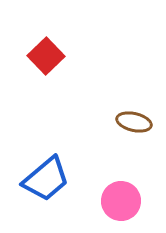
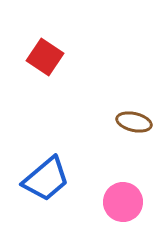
red square: moved 1 px left, 1 px down; rotated 12 degrees counterclockwise
pink circle: moved 2 px right, 1 px down
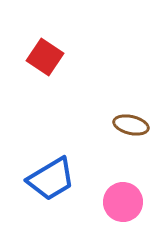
brown ellipse: moved 3 px left, 3 px down
blue trapezoid: moved 5 px right; rotated 9 degrees clockwise
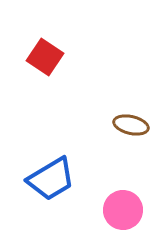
pink circle: moved 8 px down
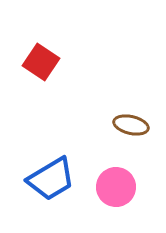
red square: moved 4 px left, 5 px down
pink circle: moved 7 px left, 23 px up
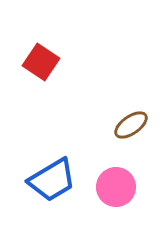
brown ellipse: rotated 48 degrees counterclockwise
blue trapezoid: moved 1 px right, 1 px down
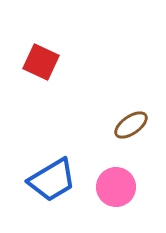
red square: rotated 9 degrees counterclockwise
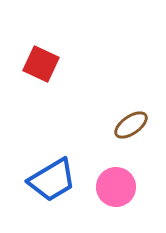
red square: moved 2 px down
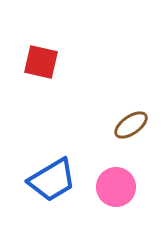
red square: moved 2 px up; rotated 12 degrees counterclockwise
